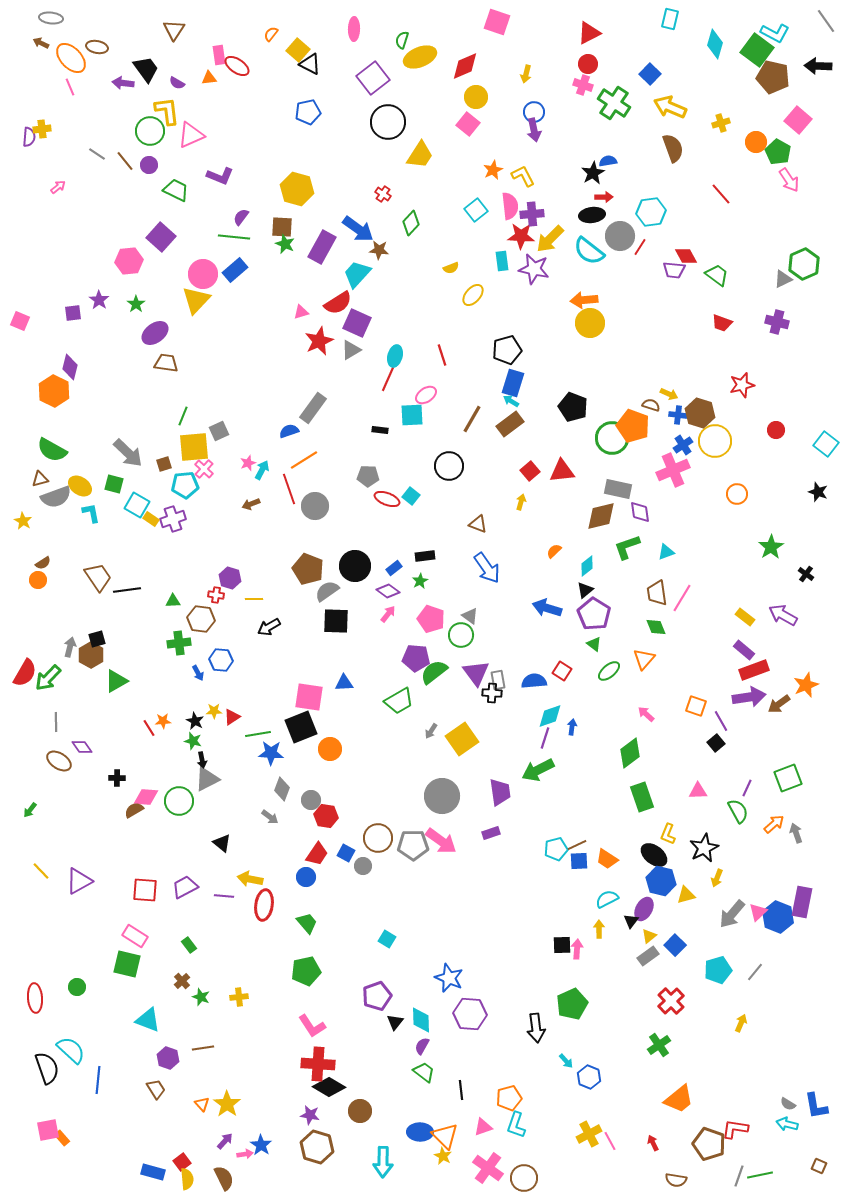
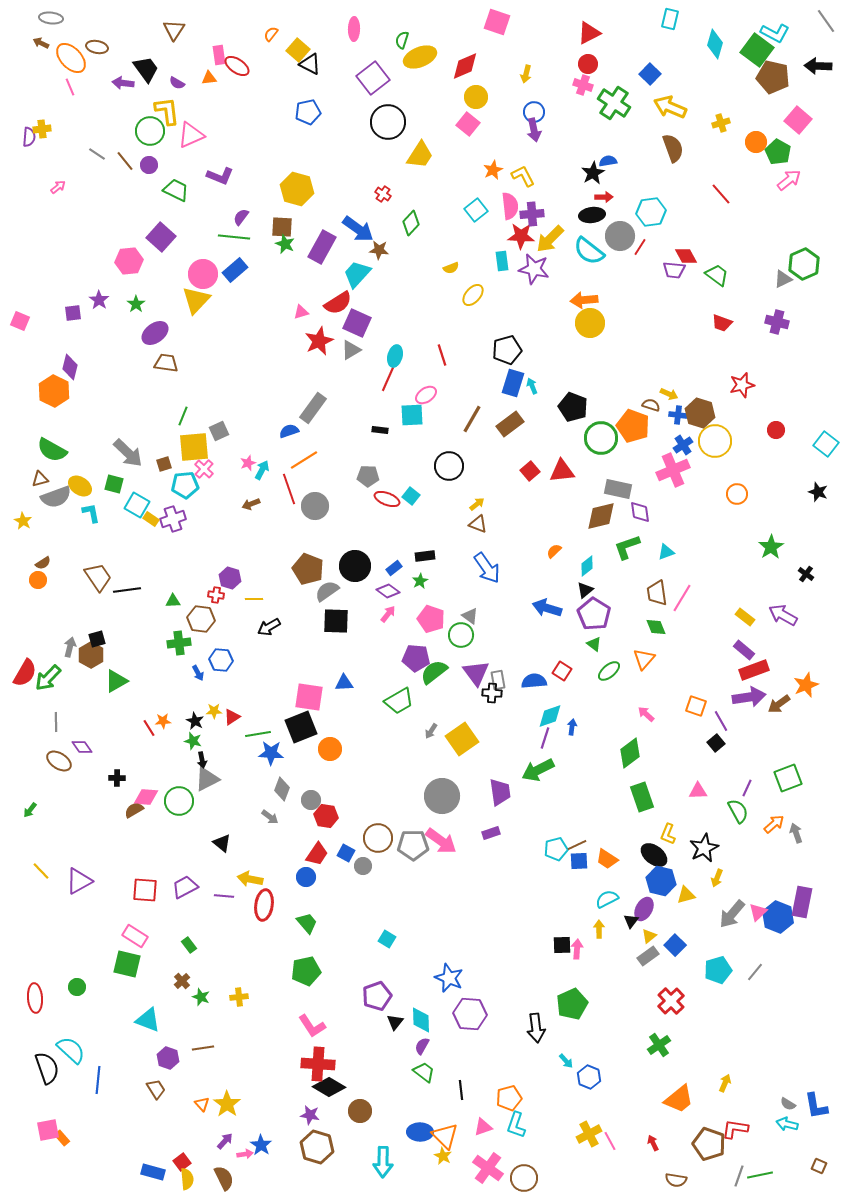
pink arrow at (789, 180): rotated 95 degrees counterclockwise
cyan arrow at (511, 401): moved 21 px right, 15 px up; rotated 35 degrees clockwise
green circle at (612, 438): moved 11 px left
yellow arrow at (521, 502): moved 44 px left, 2 px down; rotated 35 degrees clockwise
yellow arrow at (741, 1023): moved 16 px left, 60 px down
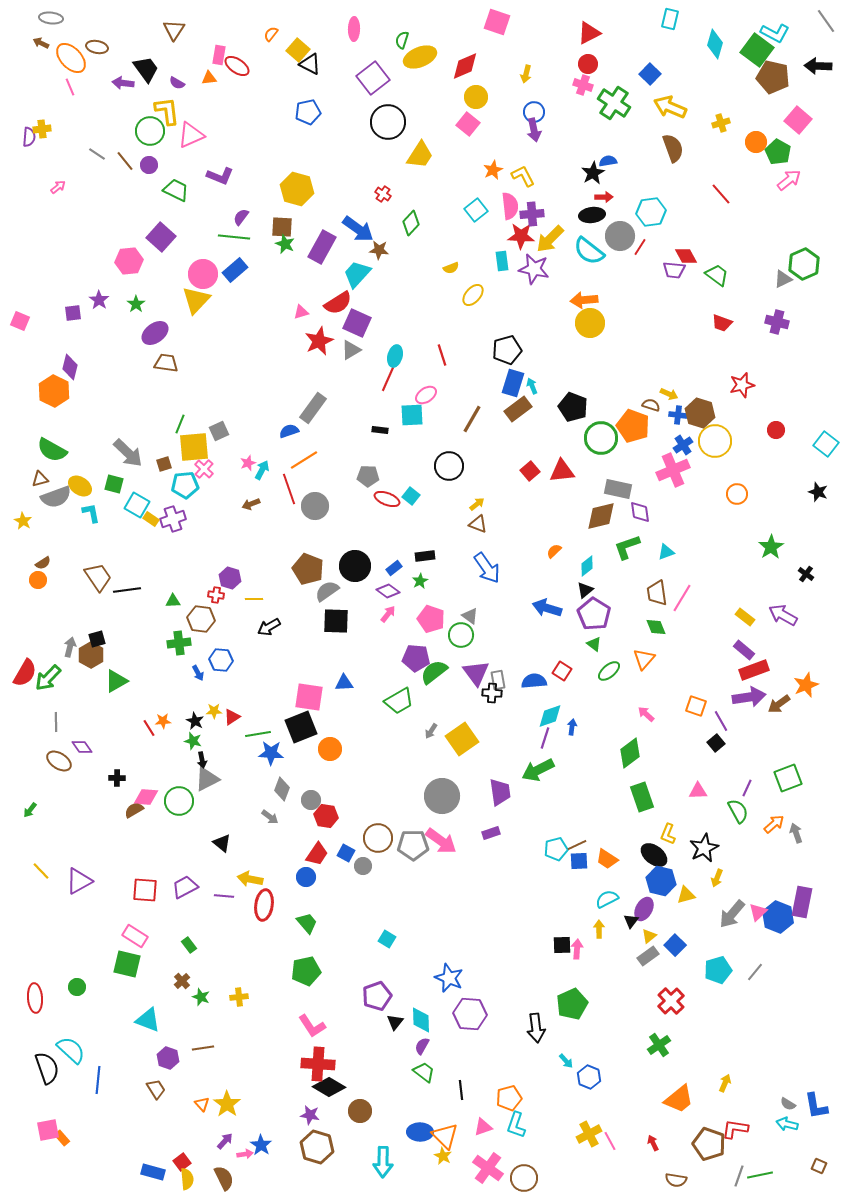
pink rectangle at (219, 55): rotated 18 degrees clockwise
green line at (183, 416): moved 3 px left, 8 px down
brown rectangle at (510, 424): moved 8 px right, 15 px up
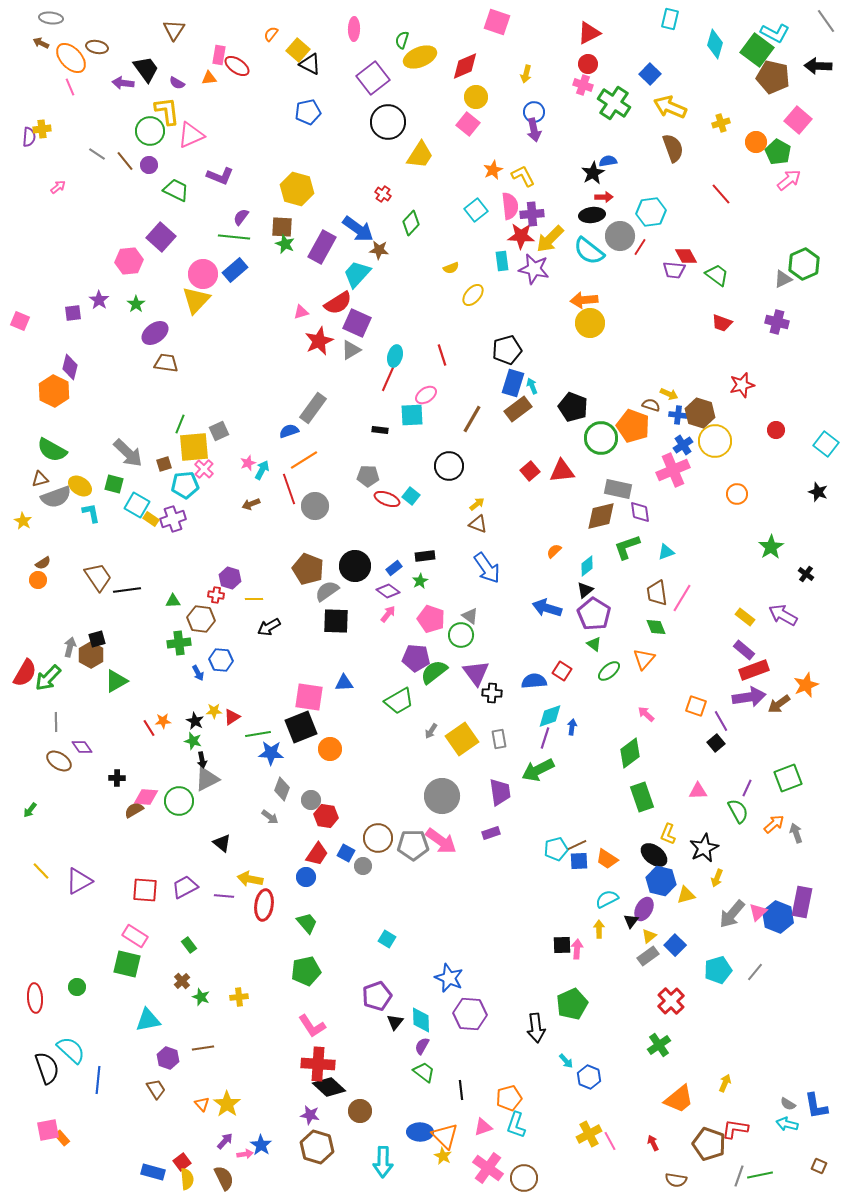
gray rectangle at (498, 680): moved 1 px right, 59 px down
cyan triangle at (148, 1020): rotated 32 degrees counterclockwise
black diamond at (329, 1087): rotated 12 degrees clockwise
